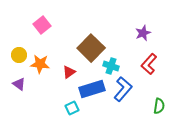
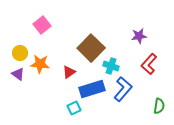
purple star: moved 4 px left, 3 px down; rotated 14 degrees clockwise
yellow circle: moved 1 px right, 2 px up
purple triangle: moved 1 px left, 10 px up
cyan square: moved 2 px right
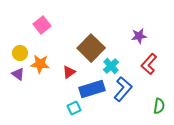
cyan cross: rotated 28 degrees clockwise
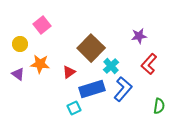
yellow circle: moved 9 px up
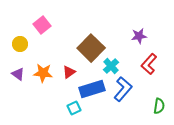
orange star: moved 3 px right, 9 px down
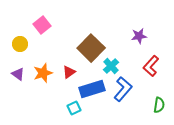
red L-shape: moved 2 px right, 2 px down
orange star: rotated 24 degrees counterclockwise
green semicircle: moved 1 px up
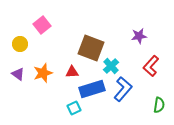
brown square: rotated 24 degrees counterclockwise
red triangle: moved 3 px right; rotated 32 degrees clockwise
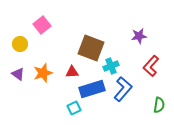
cyan cross: rotated 21 degrees clockwise
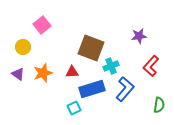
yellow circle: moved 3 px right, 3 px down
blue L-shape: moved 2 px right
